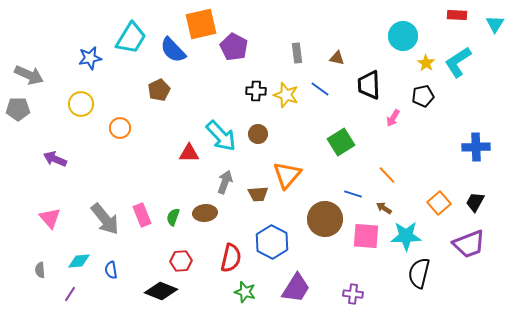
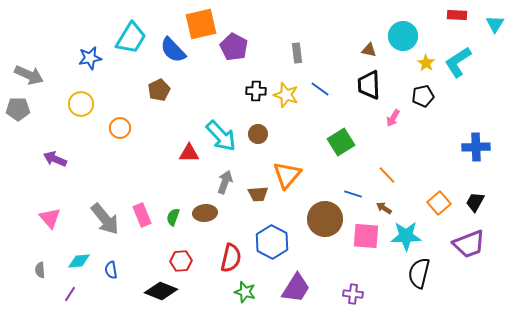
brown triangle at (337, 58): moved 32 px right, 8 px up
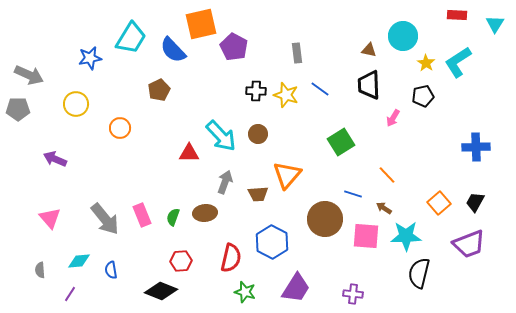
yellow circle at (81, 104): moved 5 px left
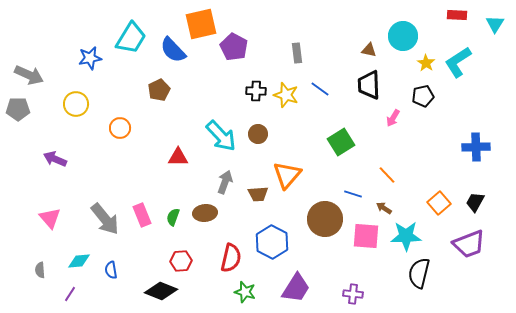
red triangle at (189, 153): moved 11 px left, 4 px down
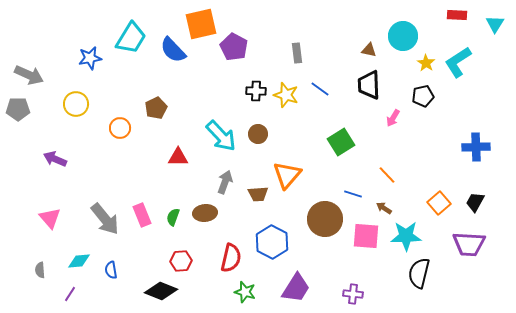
brown pentagon at (159, 90): moved 3 px left, 18 px down
purple trapezoid at (469, 244): rotated 24 degrees clockwise
